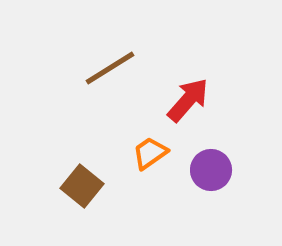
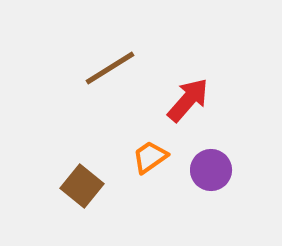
orange trapezoid: moved 4 px down
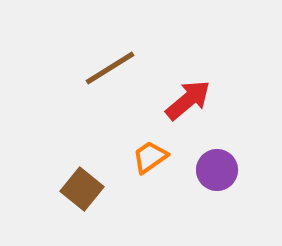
red arrow: rotated 9 degrees clockwise
purple circle: moved 6 px right
brown square: moved 3 px down
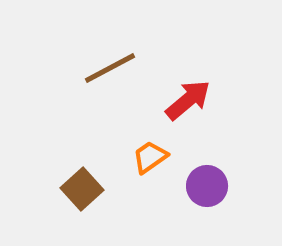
brown line: rotated 4 degrees clockwise
purple circle: moved 10 px left, 16 px down
brown square: rotated 9 degrees clockwise
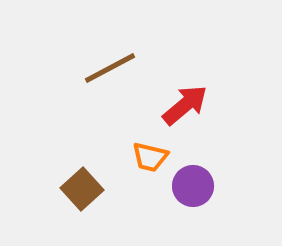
red arrow: moved 3 px left, 5 px down
orange trapezoid: rotated 132 degrees counterclockwise
purple circle: moved 14 px left
